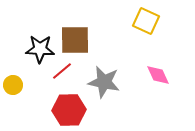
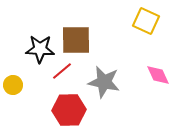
brown square: moved 1 px right
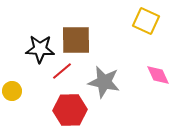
yellow circle: moved 1 px left, 6 px down
red hexagon: moved 1 px right
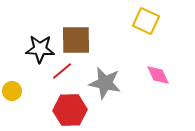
gray star: moved 1 px right, 1 px down
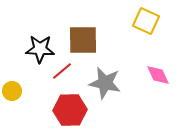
brown square: moved 7 px right
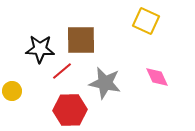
brown square: moved 2 px left
pink diamond: moved 1 px left, 2 px down
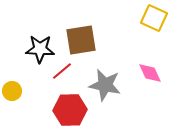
yellow square: moved 8 px right, 3 px up
brown square: rotated 8 degrees counterclockwise
pink diamond: moved 7 px left, 4 px up
gray star: moved 2 px down
